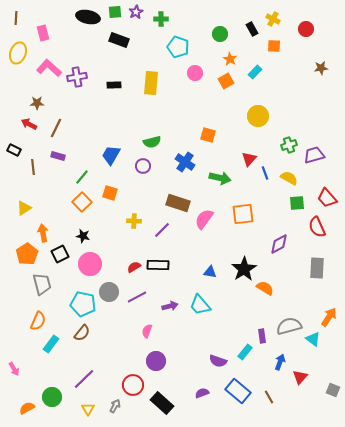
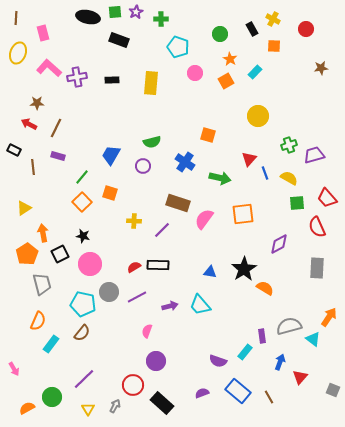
black rectangle at (114, 85): moved 2 px left, 5 px up
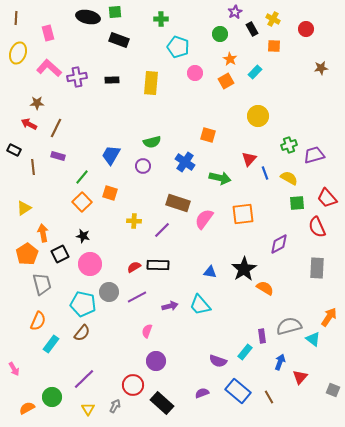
purple star at (136, 12): moved 99 px right
pink rectangle at (43, 33): moved 5 px right
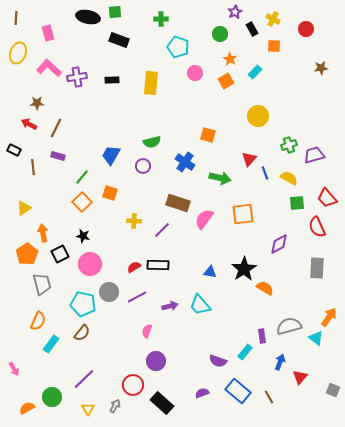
cyan triangle at (313, 339): moved 3 px right, 1 px up
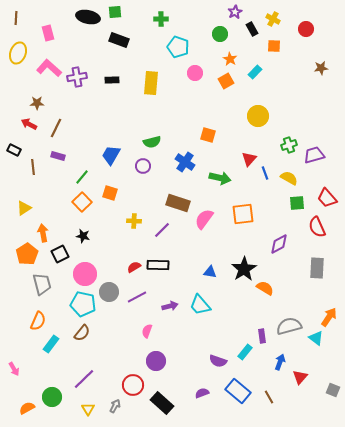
pink circle at (90, 264): moved 5 px left, 10 px down
